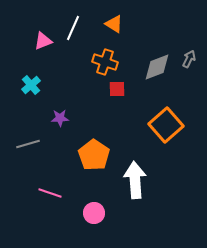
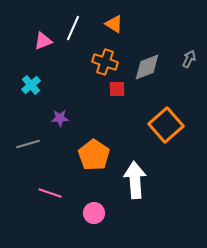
gray diamond: moved 10 px left
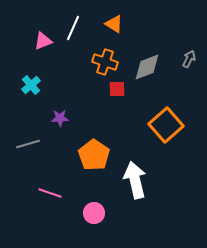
white arrow: rotated 9 degrees counterclockwise
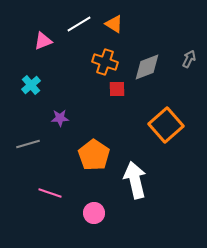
white line: moved 6 px right, 4 px up; rotated 35 degrees clockwise
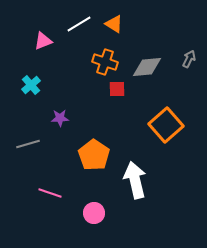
gray diamond: rotated 16 degrees clockwise
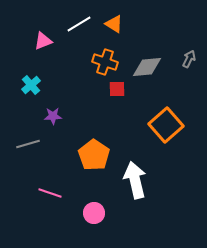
purple star: moved 7 px left, 2 px up
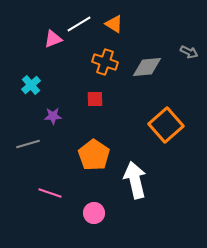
pink triangle: moved 10 px right, 2 px up
gray arrow: moved 7 px up; rotated 90 degrees clockwise
red square: moved 22 px left, 10 px down
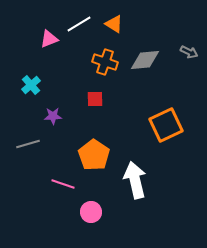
pink triangle: moved 4 px left
gray diamond: moved 2 px left, 7 px up
orange square: rotated 16 degrees clockwise
pink line: moved 13 px right, 9 px up
pink circle: moved 3 px left, 1 px up
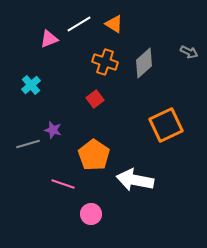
gray diamond: moved 1 px left, 3 px down; rotated 36 degrees counterclockwise
red square: rotated 36 degrees counterclockwise
purple star: moved 14 px down; rotated 18 degrees clockwise
white arrow: rotated 66 degrees counterclockwise
pink circle: moved 2 px down
